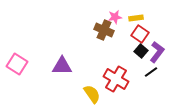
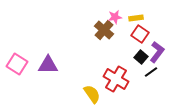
brown cross: rotated 18 degrees clockwise
black square: moved 6 px down
purple triangle: moved 14 px left, 1 px up
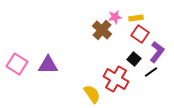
brown cross: moved 2 px left
black square: moved 7 px left, 2 px down
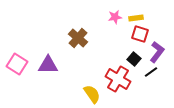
brown cross: moved 24 px left, 8 px down
red square: rotated 18 degrees counterclockwise
red cross: moved 2 px right
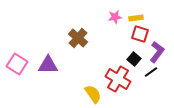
yellow semicircle: moved 1 px right
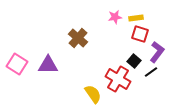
black square: moved 2 px down
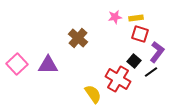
pink square: rotated 15 degrees clockwise
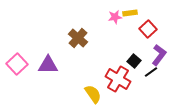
yellow rectangle: moved 6 px left, 5 px up
red square: moved 8 px right, 5 px up; rotated 30 degrees clockwise
purple L-shape: moved 2 px right, 3 px down
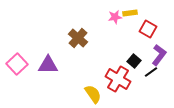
red square: rotated 18 degrees counterclockwise
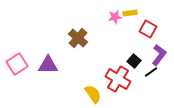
pink square: rotated 10 degrees clockwise
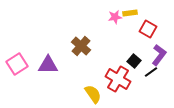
brown cross: moved 3 px right, 8 px down
